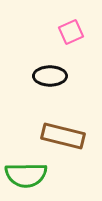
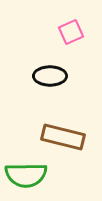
brown rectangle: moved 1 px down
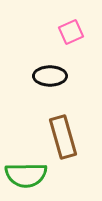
brown rectangle: rotated 60 degrees clockwise
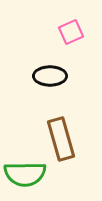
brown rectangle: moved 2 px left, 2 px down
green semicircle: moved 1 px left, 1 px up
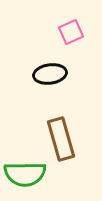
black ellipse: moved 2 px up; rotated 8 degrees counterclockwise
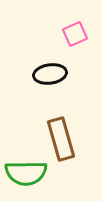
pink square: moved 4 px right, 2 px down
green semicircle: moved 1 px right, 1 px up
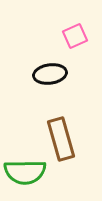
pink square: moved 2 px down
green semicircle: moved 1 px left, 1 px up
